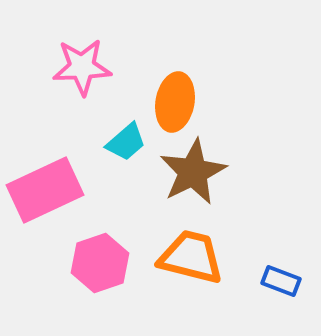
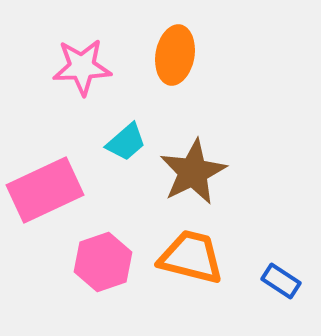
orange ellipse: moved 47 px up
pink hexagon: moved 3 px right, 1 px up
blue rectangle: rotated 12 degrees clockwise
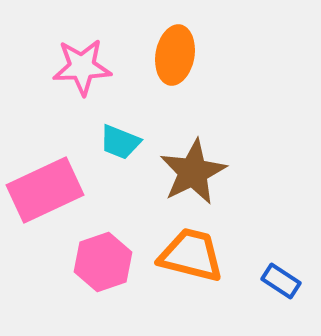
cyan trapezoid: moved 6 px left; rotated 63 degrees clockwise
orange trapezoid: moved 2 px up
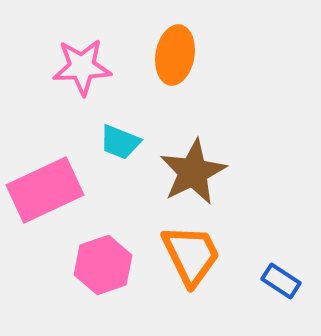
orange trapezoid: rotated 50 degrees clockwise
pink hexagon: moved 3 px down
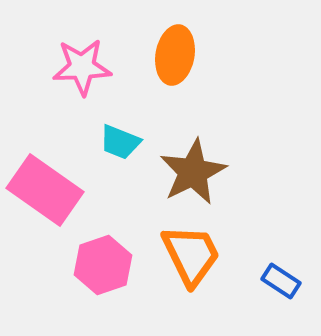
pink rectangle: rotated 60 degrees clockwise
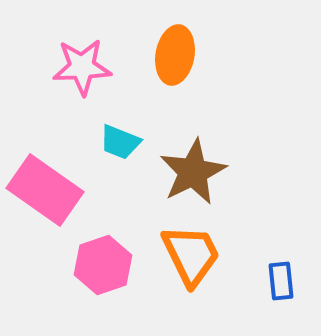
blue rectangle: rotated 51 degrees clockwise
